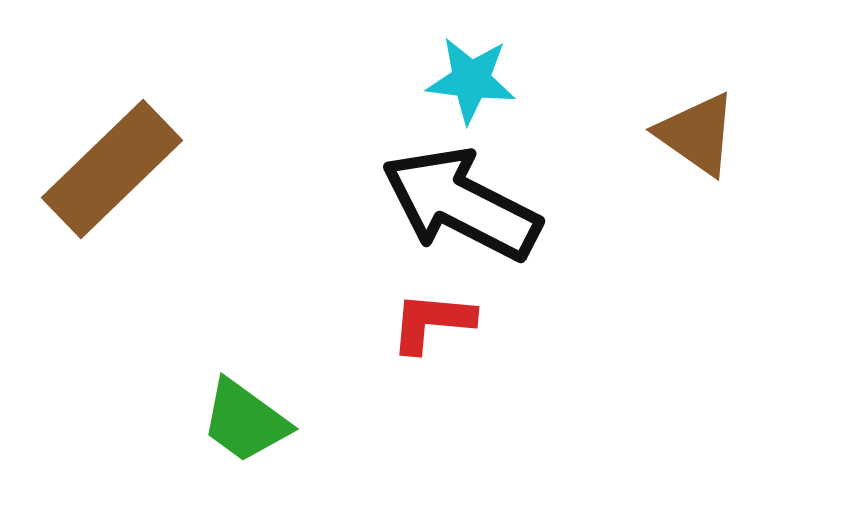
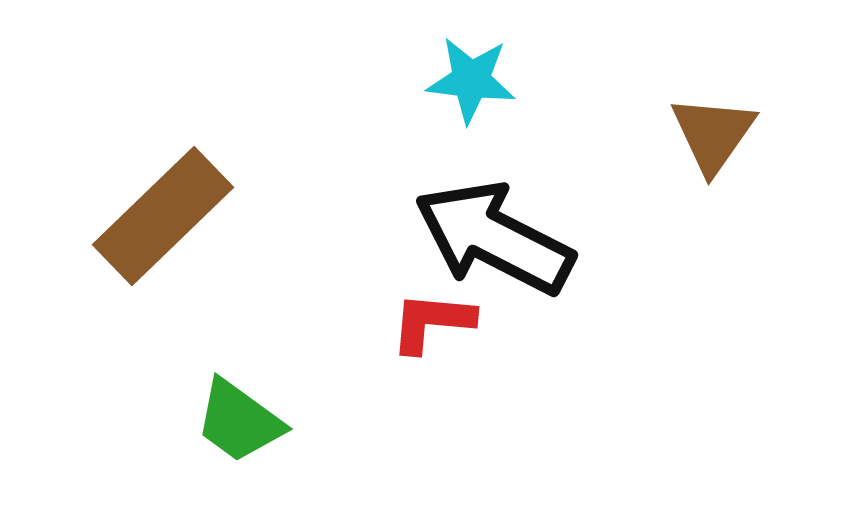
brown triangle: moved 16 px right; rotated 30 degrees clockwise
brown rectangle: moved 51 px right, 47 px down
black arrow: moved 33 px right, 34 px down
green trapezoid: moved 6 px left
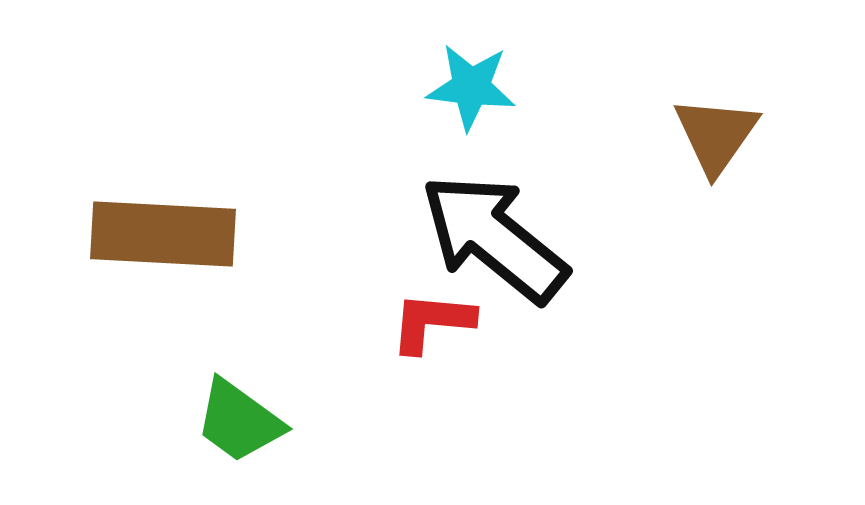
cyan star: moved 7 px down
brown triangle: moved 3 px right, 1 px down
brown rectangle: moved 18 px down; rotated 47 degrees clockwise
black arrow: rotated 12 degrees clockwise
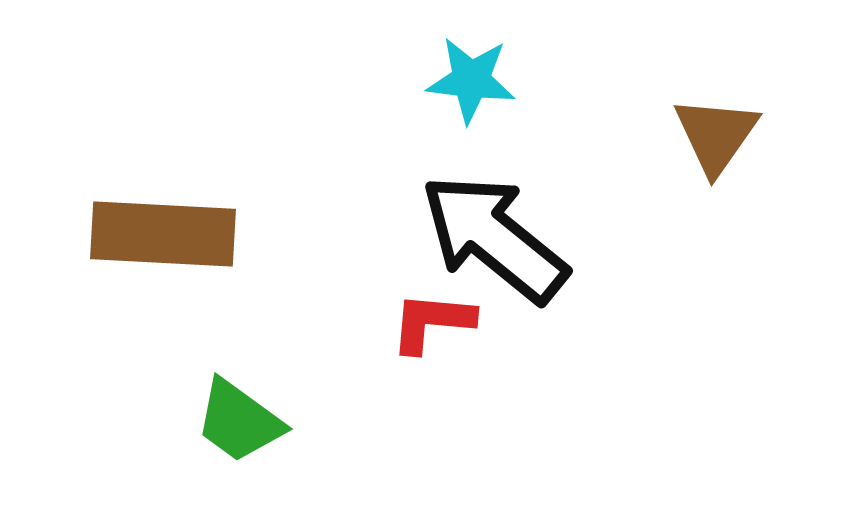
cyan star: moved 7 px up
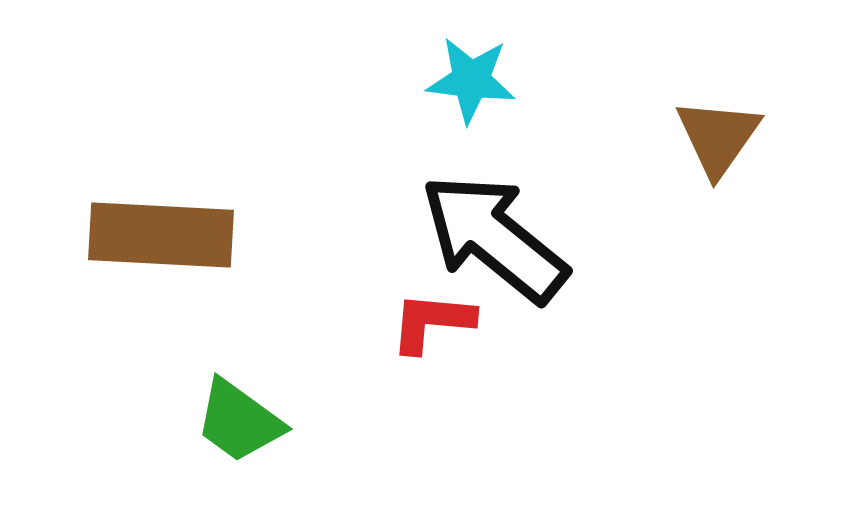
brown triangle: moved 2 px right, 2 px down
brown rectangle: moved 2 px left, 1 px down
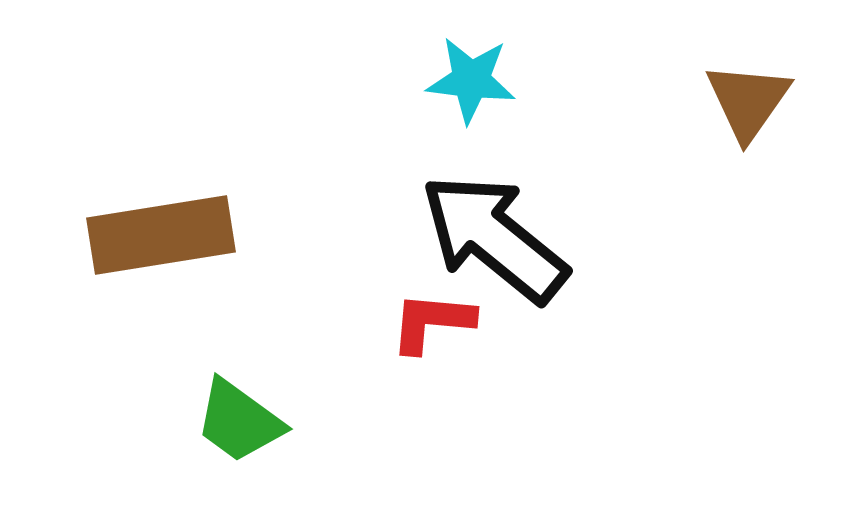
brown triangle: moved 30 px right, 36 px up
brown rectangle: rotated 12 degrees counterclockwise
